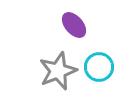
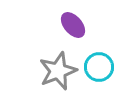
purple ellipse: moved 1 px left
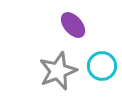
cyan circle: moved 3 px right, 1 px up
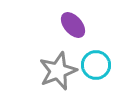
cyan circle: moved 6 px left, 1 px up
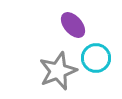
cyan circle: moved 7 px up
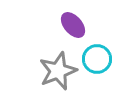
cyan circle: moved 1 px right, 1 px down
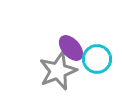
purple ellipse: moved 2 px left, 23 px down
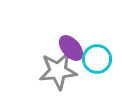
gray star: rotated 15 degrees clockwise
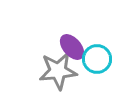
purple ellipse: moved 1 px right, 1 px up
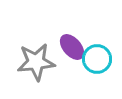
gray star: moved 22 px left, 9 px up
